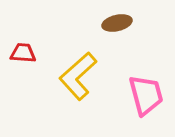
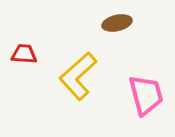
red trapezoid: moved 1 px right, 1 px down
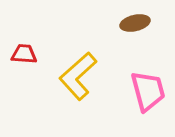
brown ellipse: moved 18 px right
pink trapezoid: moved 2 px right, 4 px up
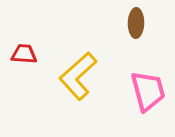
brown ellipse: moved 1 px right; rotated 76 degrees counterclockwise
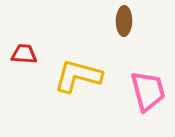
brown ellipse: moved 12 px left, 2 px up
yellow L-shape: rotated 57 degrees clockwise
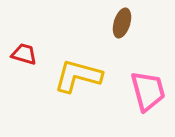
brown ellipse: moved 2 px left, 2 px down; rotated 16 degrees clockwise
red trapezoid: rotated 12 degrees clockwise
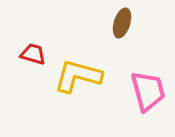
red trapezoid: moved 9 px right
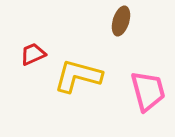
brown ellipse: moved 1 px left, 2 px up
red trapezoid: rotated 40 degrees counterclockwise
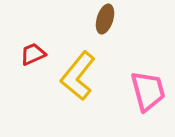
brown ellipse: moved 16 px left, 2 px up
yellow L-shape: rotated 66 degrees counterclockwise
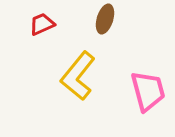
red trapezoid: moved 9 px right, 30 px up
